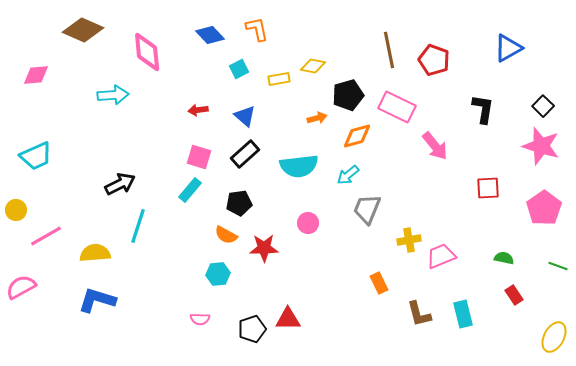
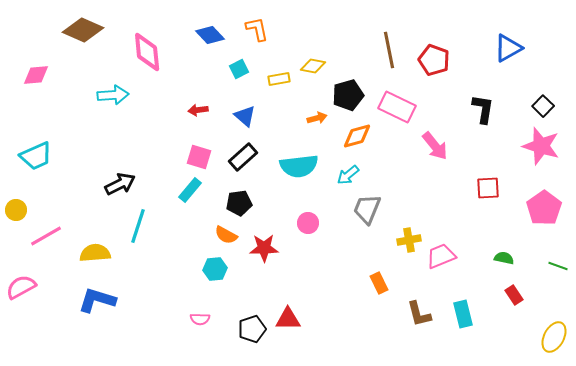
black rectangle at (245, 154): moved 2 px left, 3 px down
cyan hexagon at (218, 274): moved 3 px left, 5 px up
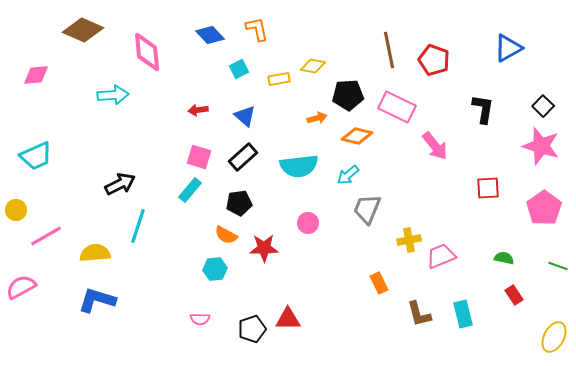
black pentagon at (348, 95): rotated 12 degrees clockwise
orange diamond at (357, 136): rotated 28 degrees clockwise
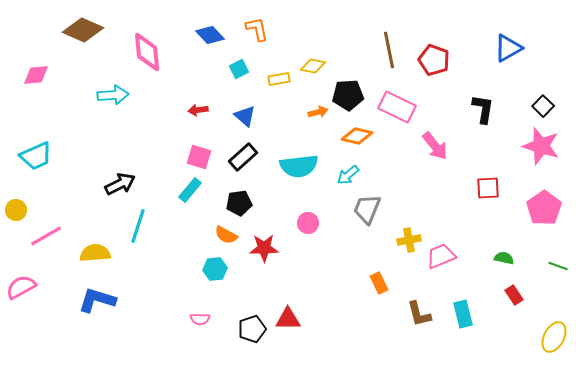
orange arrow at (317, 118): moved 1 px right, 6 px up
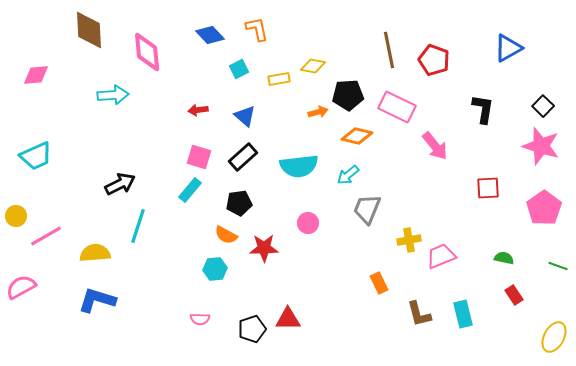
brown diamond at (83, 30): moved 6 px right; rotated 63 degrees clockwise
yellow circle at (16, 210): moved 6 px down
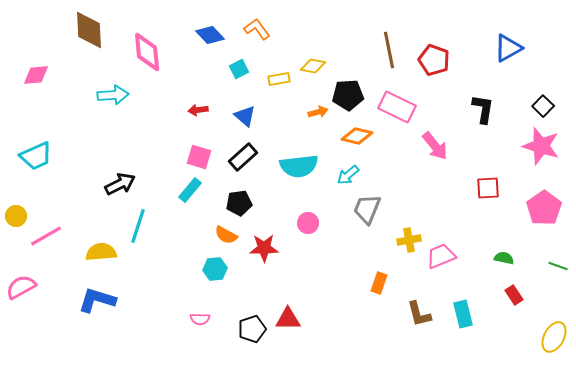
orange L-shape at (257, 29): rotated 24 degrees counterclockwise
yellow semicircle at (95, 253): moved 6 px right, 1 px up
orange rectangle at (379, 283): rotated 45 degrees clockwise
